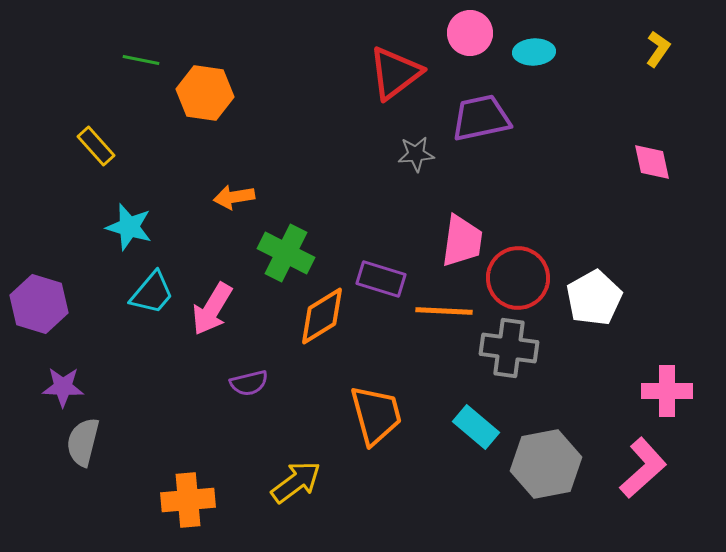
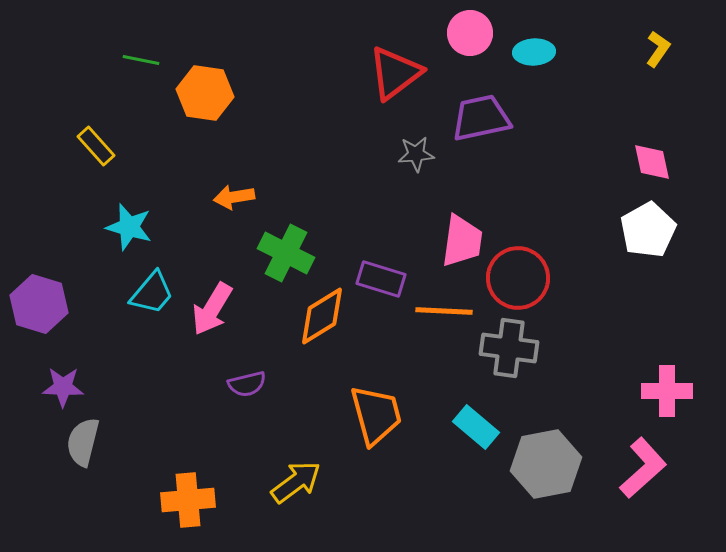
white pentagon: moved 54 px right, 68 px up
purple semicircle: moved 2 px left, 1 px down
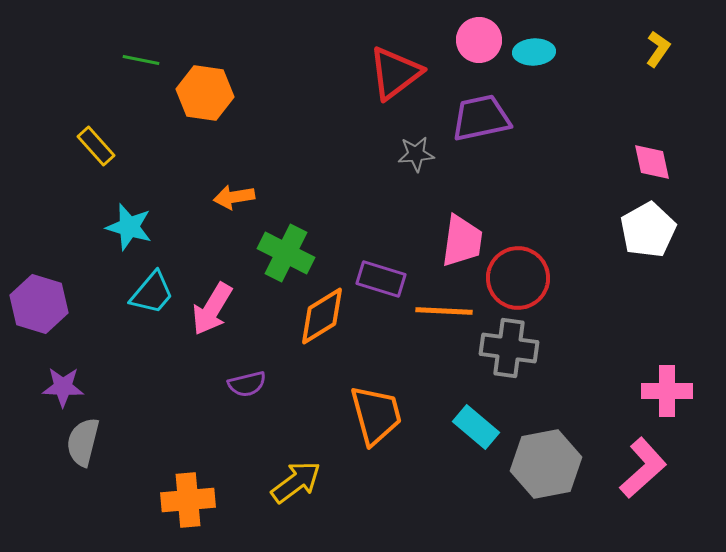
pink circle: moved 9 px right, 7 px down
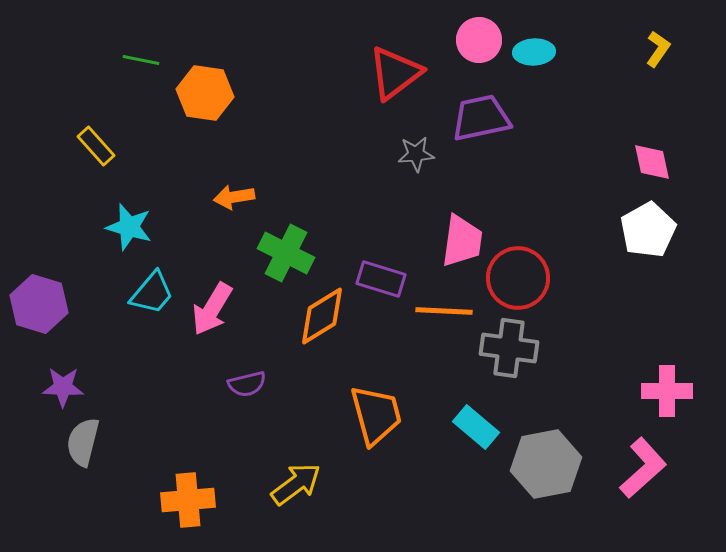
yellow arrow: moved 2 px down
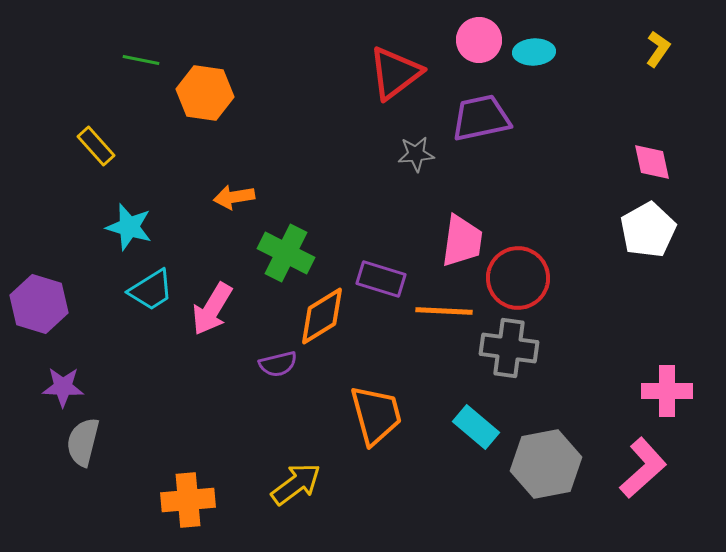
cyan trapezoid: moved 1 px left, 3 px up; rotated 18 degrees clockwise
purple semicircle: moved 31 px right, 20 px up
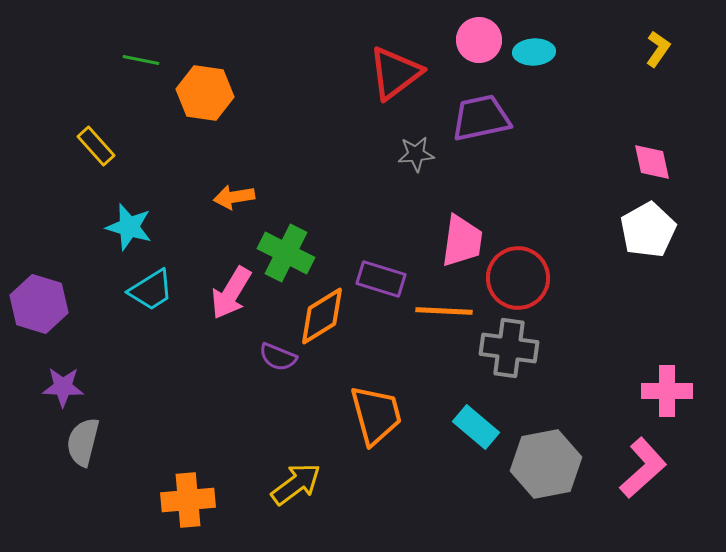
pink arrow: moved 19 px right, 16 px up
purple semicircle: moved 7 px up; rotated 36 degrees clockwise
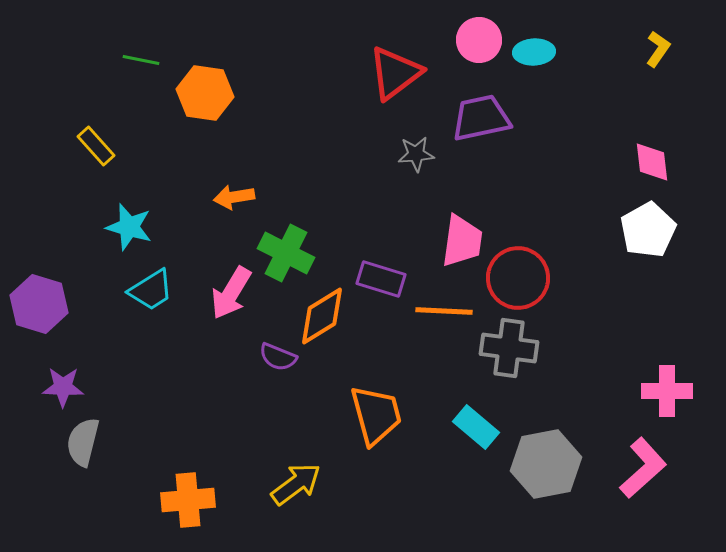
pink diamond: rotated 6 degrees clockwise
